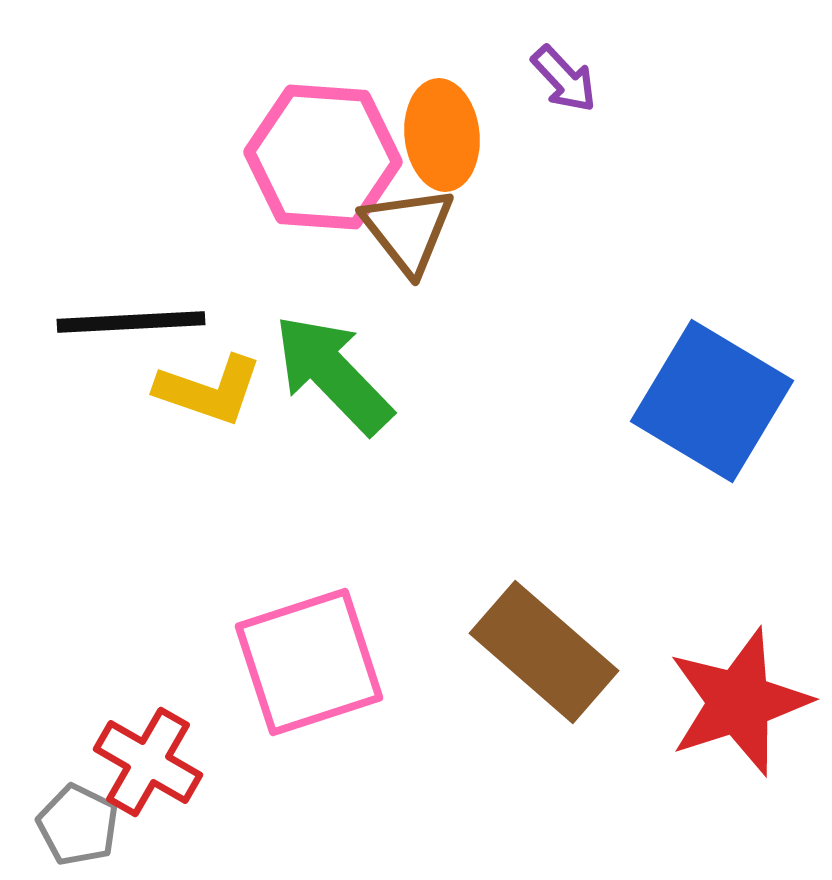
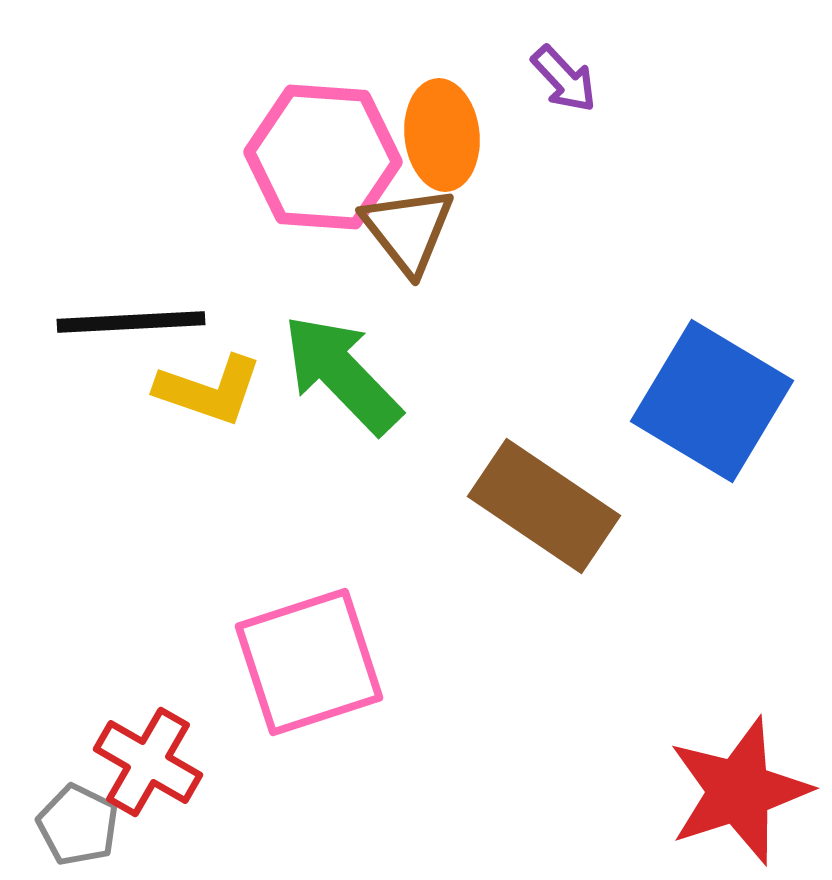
green arrow: moved 9 px right
brown rectangle: moved 146 px up; rotated 7 degrees counterclockwise
red star: moved 89 px down
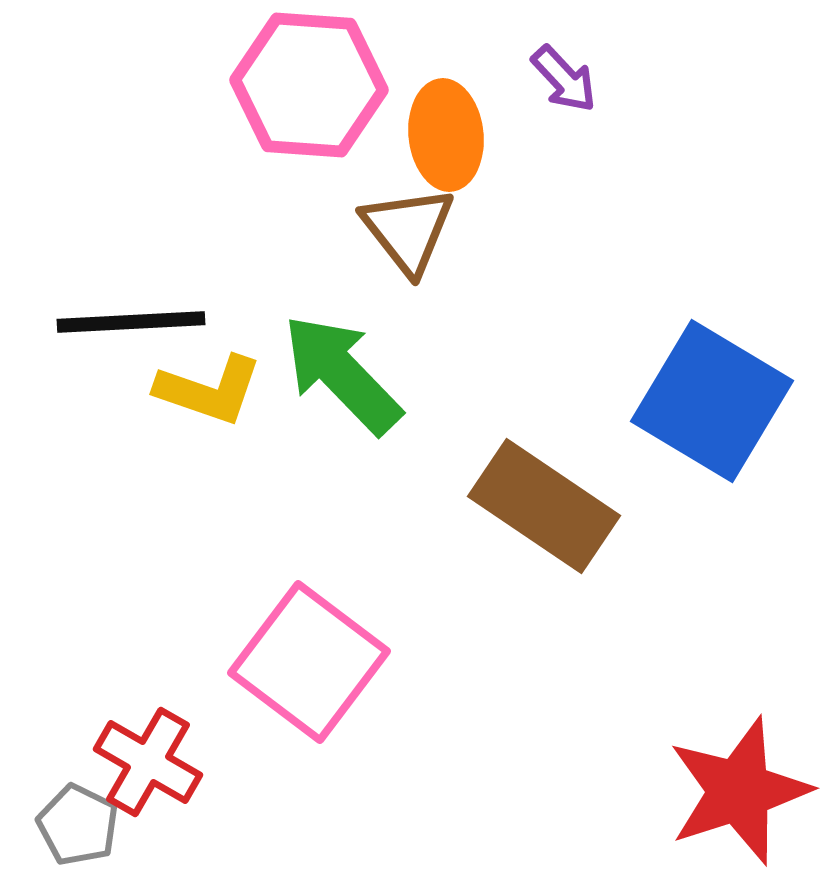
orange ellipse: moved 4 px right
pink hexagon: moved 14 px left, 72 px up
pink square: rotated 35 degrees counterclockwise
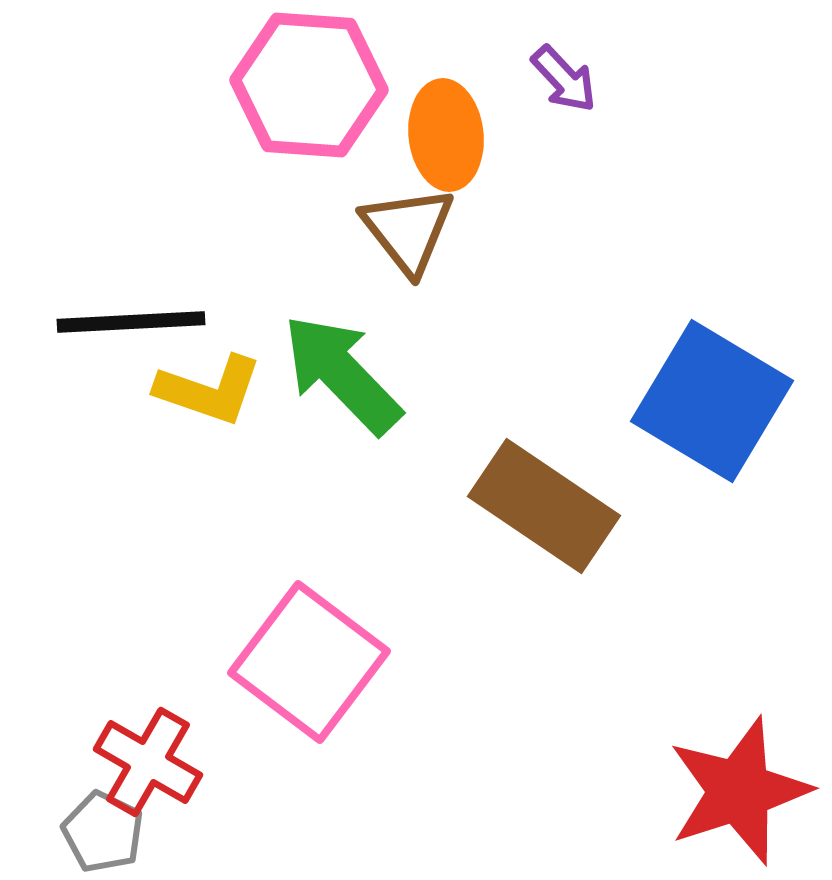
gray pentagon: moved 25 px right, 7 px down
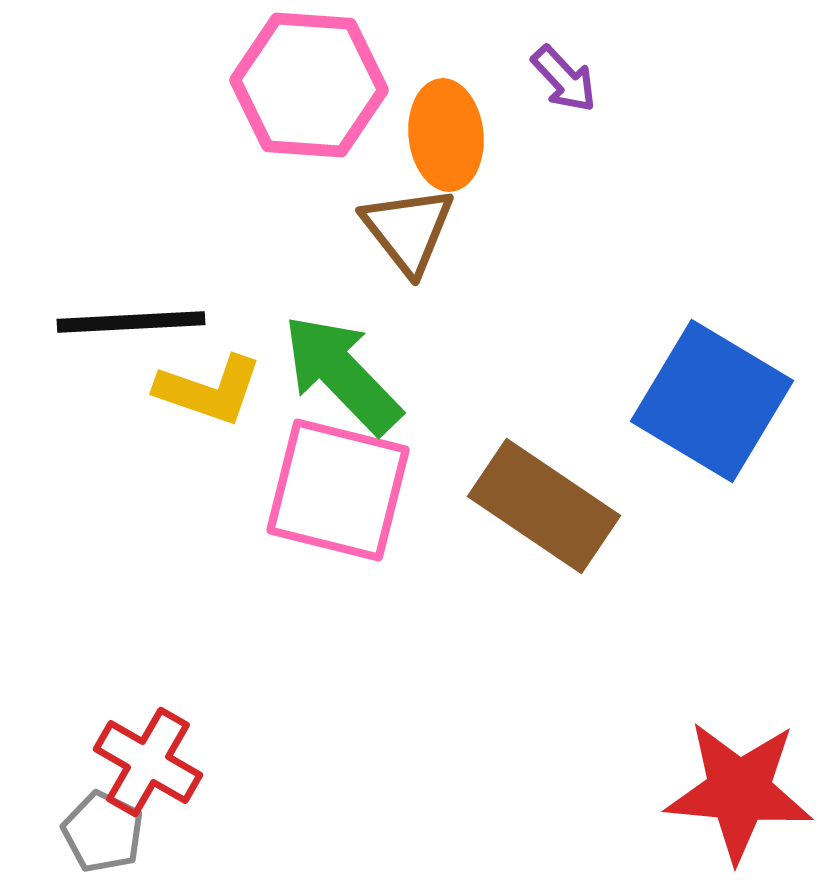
pink square: moved 29 px right, 172 px up; rotated 23 degrees counterclockwise
red star: rotated 23 degrees clockwise
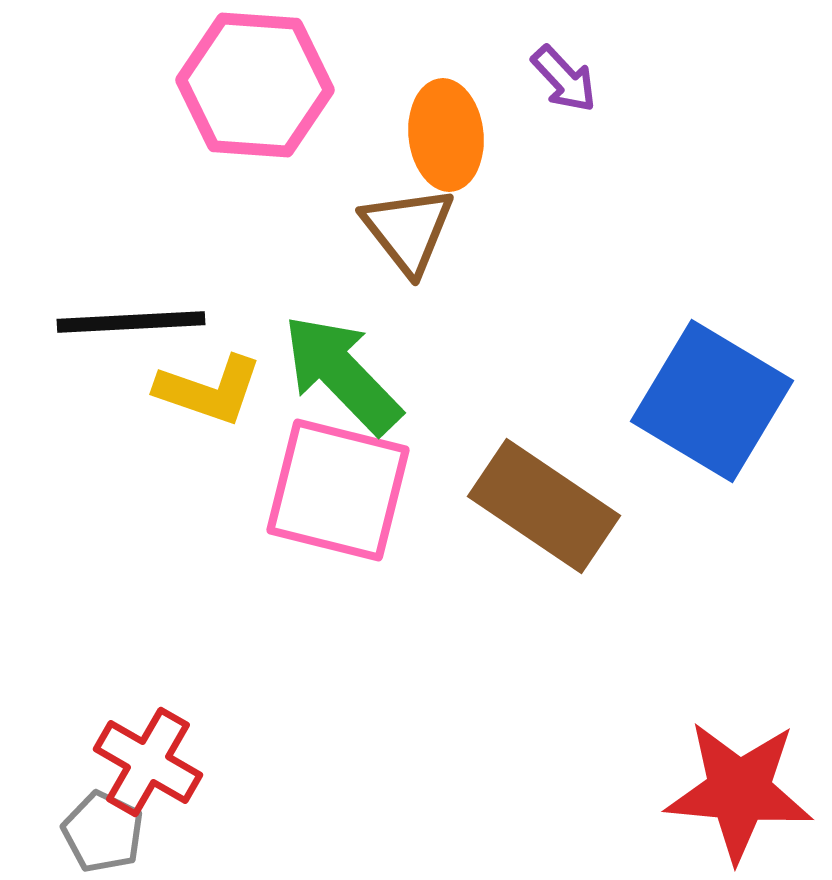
pink hexagon: moved 54 px left
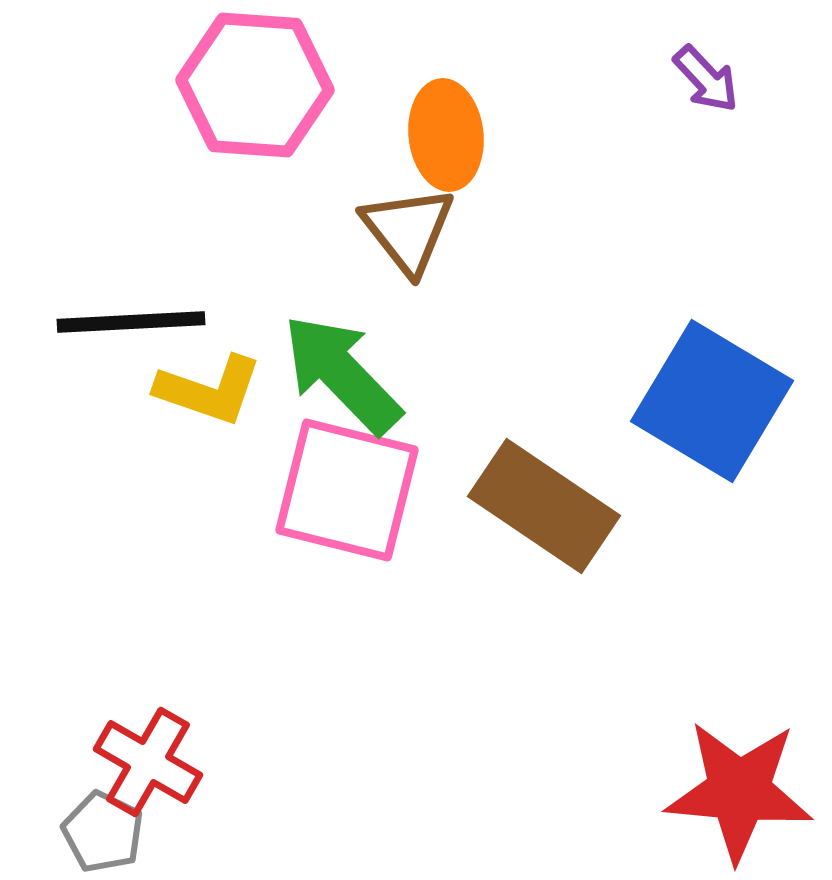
purple arrow: moved 142 px right
pink square: moved 9 px right
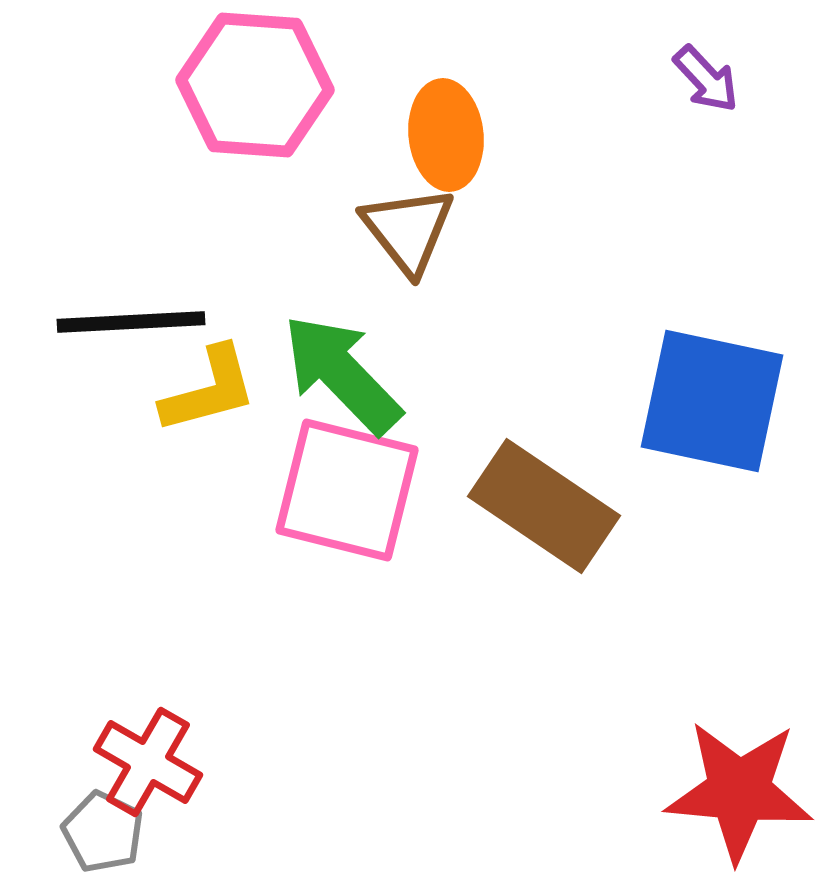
yellow L-shape: rotated 34 degrees counterclockwise
blue square: rotated 19 degrees counterclockwise
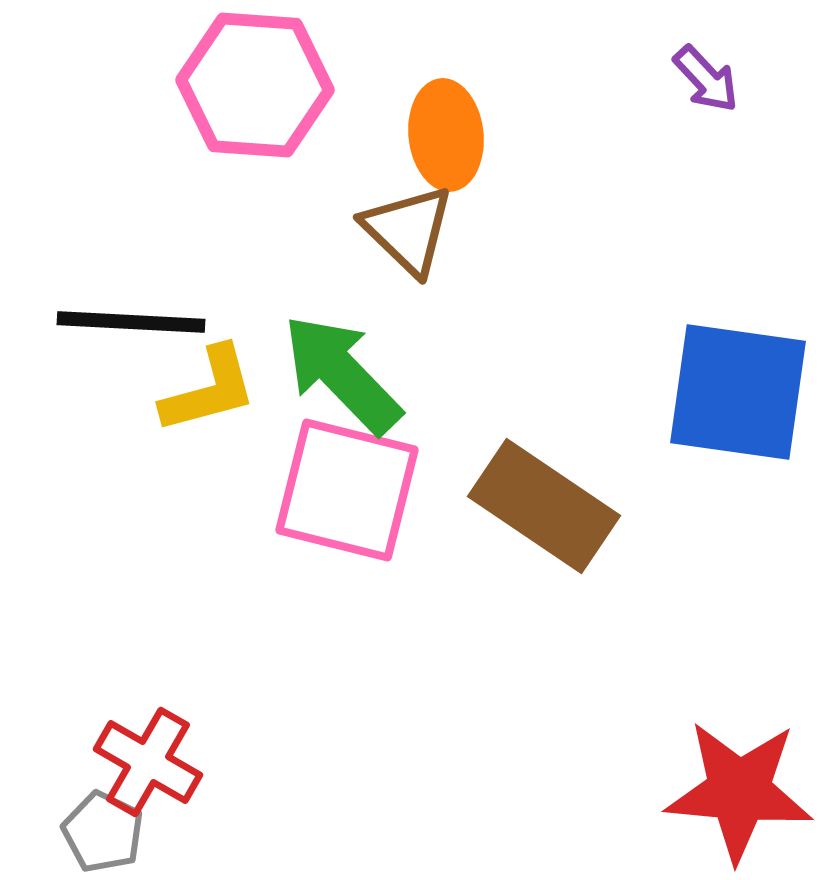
brown triangle: rotated 8 degrees counterclockwise
black line: rotated 6 degrees clockwise
blue square: moved 26 px right, 9 px up; rotated 4 degrees counterclockwise
